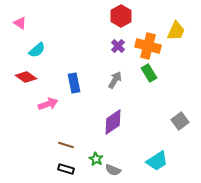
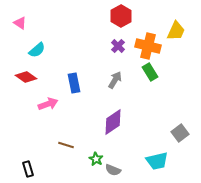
green rectangle: moved 1 px right, 1 px up
gray square: moved 12 px down
cyan trapezoid: rotated 20 degrees clockwise
black rectangle: moved 38 px left; rotated 56 degrees clockwise
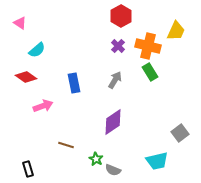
pink arrow: moved 5 px left, 2 px down
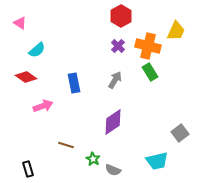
green star: moved 3 px left
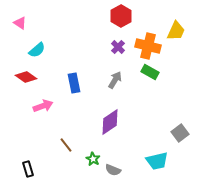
purple cross: moved 1 px down
green rectangle: rotated 30 degrees counterclockwise
purple diamond: moved 3 px left
brown line: rotated 35 degrees clockwise
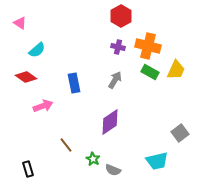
yellow trapezoid: moved 39 px down
purple cross: rotated 32 degrees counterclockwise
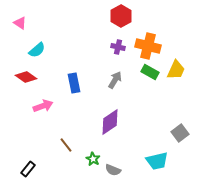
black rectangle: rotated 56 degrees clockwise
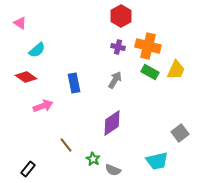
purple diamond: moved 2 px right, 1 px down
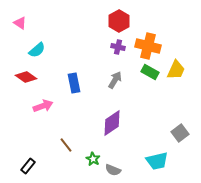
red hexagon: moved 2 px left, 5 px down
black rectangle: moved 3 px up
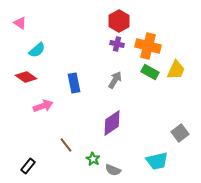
purple cross: moved 1 px left, 3 px up
